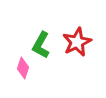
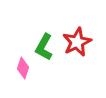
green L-shape: moved 3 px right, 2 px down
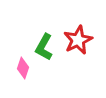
red star: moved 1 px right, 2 px up
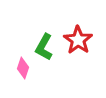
red star: rotated 12 degrees counterclockwise
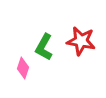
red star: moved 3 px right, 1 px down; rotated 24 degrees counterclockwise
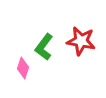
green L-shape: rotated 8 degrees clockwise
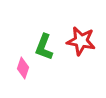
green L-shape: rotated 16 degrees counterclockwise
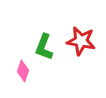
pink diamond: moved 3 px down
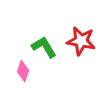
green L-shape: rotated 128 degrees clockwise
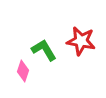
green L-shape: moved 3 px down
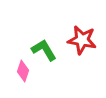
red star: moved 1 px right, 1 px up
